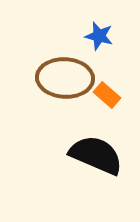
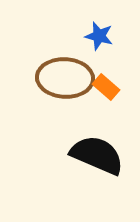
orange rectangle: moved 1 px left, 8 px up
black semicircle: moved 1 px right
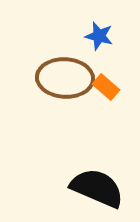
black semicircle: moved 33 px down
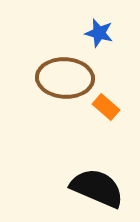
blue star: moved 3 px up
orange rectangle: moved 20 px down
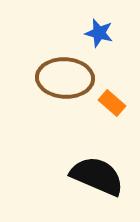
orange rectangle: moved 6 px right, 4 px up
black semicircle: moved 12 px up
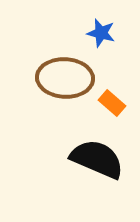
blue star: moved 2 px right
black semicircle: moved 17 px up
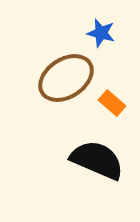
brown ellipse: moved 1 px right; rotated 36 degrees counterclockwise
black semicircle: moved 1 px down
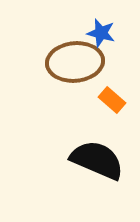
brown ellipse: moved 9 px right, 16 px up; rotated 28 degrees clockwise
orange rectangle: moved 3 px up
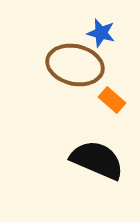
brown ellipse: moved 3 px down; rotated 18 degrees clockwise
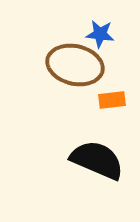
blue star: moved 1 px left, 1 px down; rotated 8 degrees counterclockwise
orange rectangle: rotated 48 degrees counterclockwise
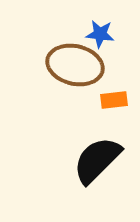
orange rectangle: moved 2 px right
black semicircle: rotated 68 degrees counterclockwise
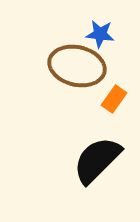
brown ellipse: moved 2 px right, 1 px down
orange rectangle: moved 1 px up; rotated 48 degrees counterclockwise
